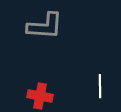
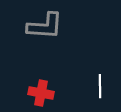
red cross: moved 1 px right, 3 px up
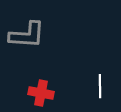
gray L-shape: moved 18 px left, 9 px down
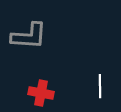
gray L-shape: moved 2 px right, 1 px down
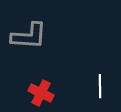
red cross: rotated 15 degrees clockwise
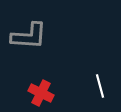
white line: rotated 15 degrees counterclockwise
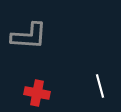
red cross: moved 4 px left; rotated 15 degrees counterclockwise
